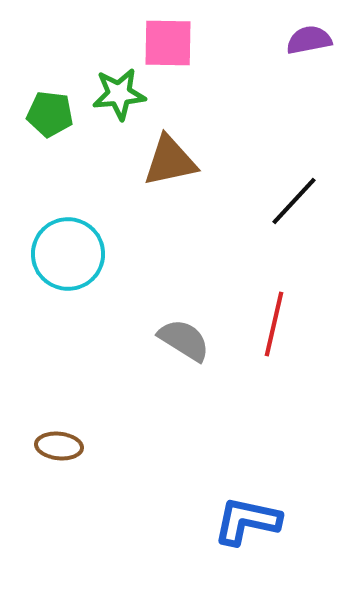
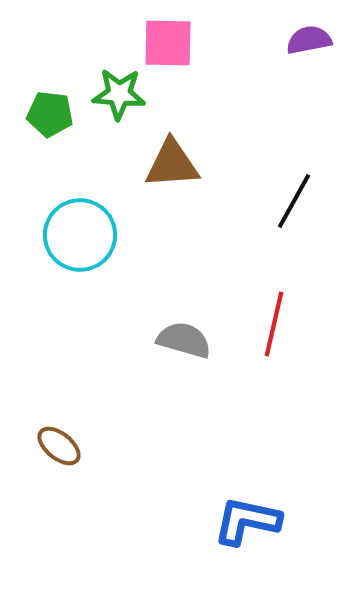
green star: rotated 10 degrees clockwise
brown triangle: moved 2 px right, 3 px down; rotated 8 degrees clockwise
black line: rotated 14 degrees counterclockwise
cyan circle: moved 12 px right, 19 px up
gray semicircle: rotated 16 degrees counterclockwise
brown ellipse: rotated 33 degrees clockwise
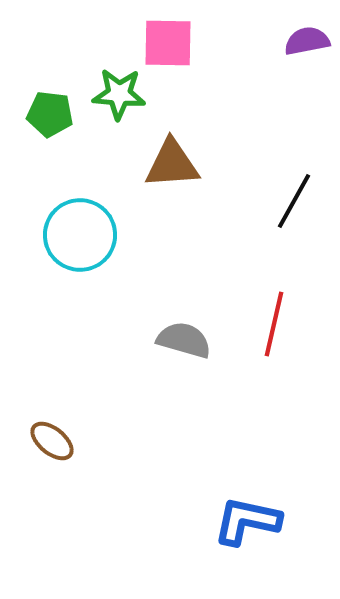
purple semicircle: moved 2 px left, 1 px down
brown ellipse: moved 7 px left, 5 px up
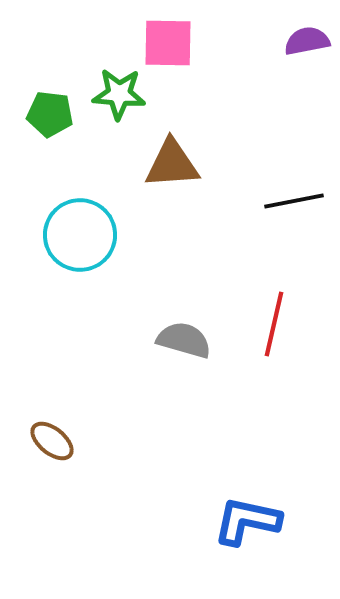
black line: rotated 50 degrees clockwise
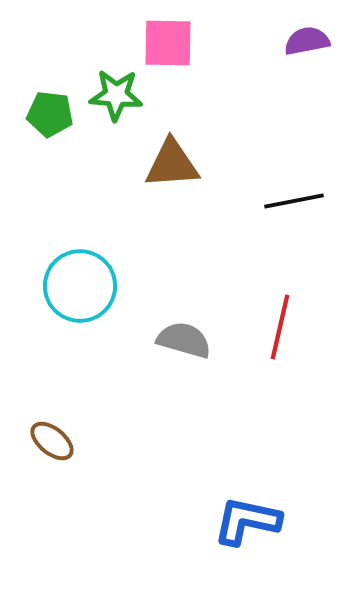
green star: moved 3 px left, 1 px down
cyan circle: moved 51 px down
red line: moved 6 px right, 3 px down
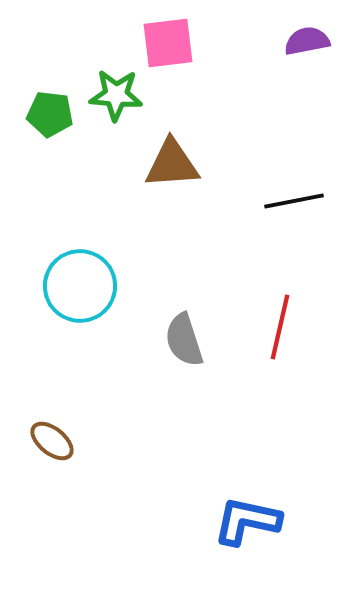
pink square: rotated 8 degrees counterclockwise
gray semicircle: rotated 124 degrees counterclockwise
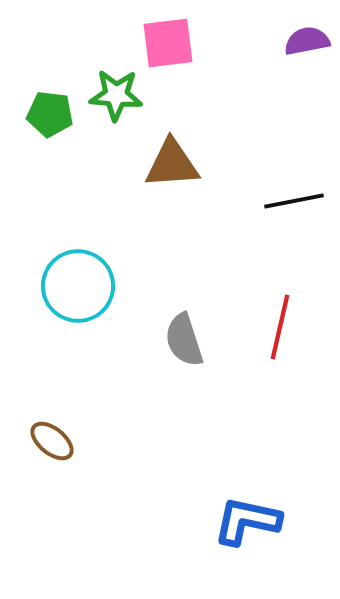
cyan circle: moved 2 px left
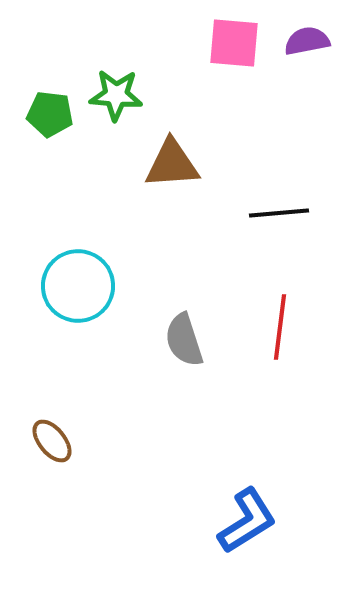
pink square: moved 66 px right; rotated 12 degrees clockwise
black line: moved 15 px left, 12 px down; rotated 6 degrees clockwise
red line: rotated 6 degrees counterclockwise
brown ellipse: rotated 12 degrees clockwise
blue L-shape: rotated 136 degrees clockwise
